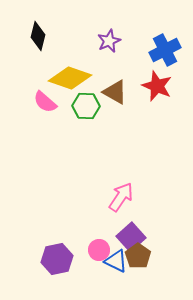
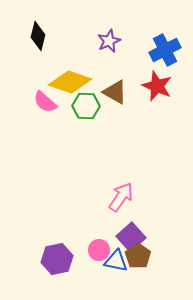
yellow diamond: moved 4 px down
blue triangle: rotated 15 degrees counterclockwise
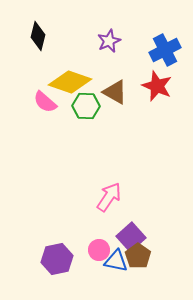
pink arrow: moved 12 px left
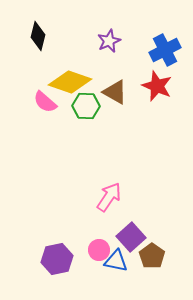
brown pentagon: moved 14 px right
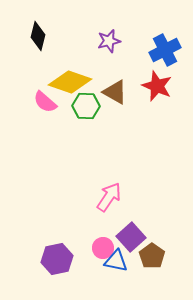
purple star: rotated 10 degrees clockwise
pink circle: moved 4 px right, 2 px up
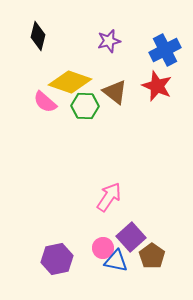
brown triangle: rotated 8 degrees clockwise
green hexagon: moved 1 px left
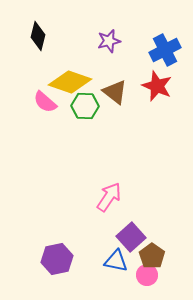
pink circle: moved 44 px right, 27 px down
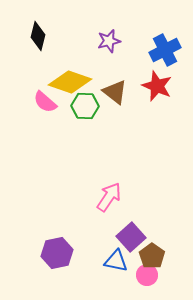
purple hexagon: moved 6 px up
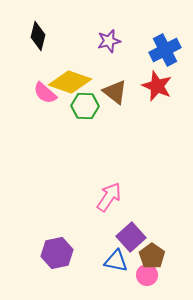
pink semicircle: moved 9 px up
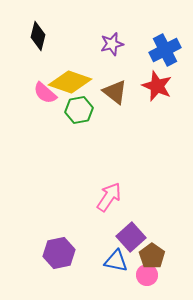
purple star: moved 3 px right, 3 px down
green hexagon: moved 6 px left, 4 px down; rotated 12 degrees counterclockwise
purple hexagon: moved 2 px right
